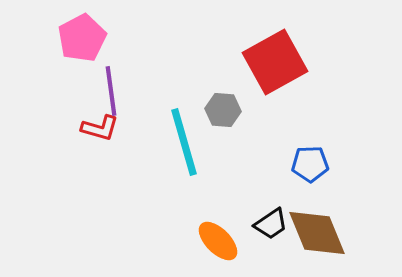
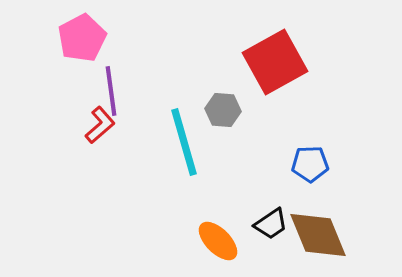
red L-shape: moved 3 px up; rotated 57 degrees counterclockwise
brown diamond: moved 1 px right, 2 px down
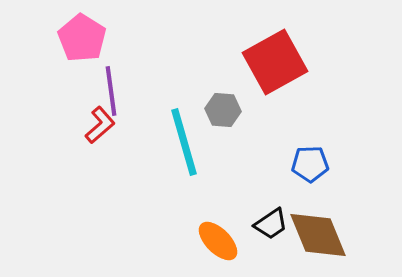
pink pentagon: rotated 12 degrees counterclockwise
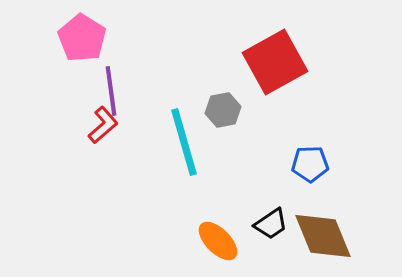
gray hexagon: rotated 16 degrees counterclockwise
red L-shape: moved 3 px right
brown diamond: moved 5 px right, 1 px down
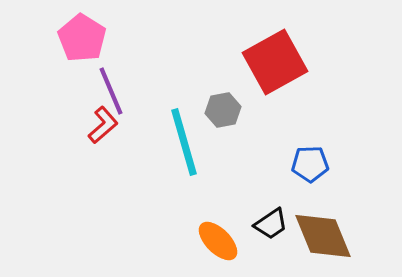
purple line: rotated 15 degrees counterclockwise
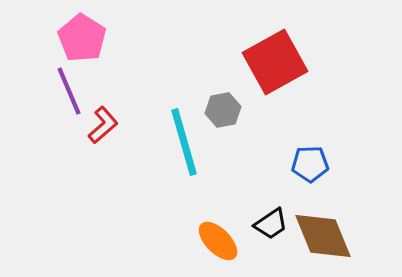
purple line: moved 42 px left
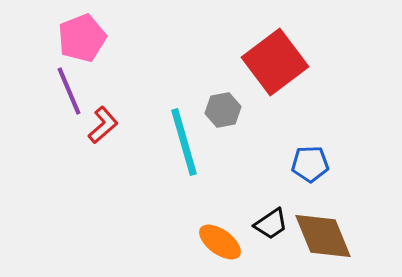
pink pentagon: rotated 18 degrees clockwise
red square: rotated 8 degrees counterclockwise
orange ellipse: moved 2 px right, 1 px down; rotated 9 degrees counterclockwise
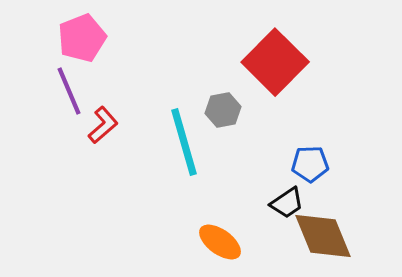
red square: rotated 8 degrees counterclockwise
black trapezoid: moved 16 px right, 21 px up
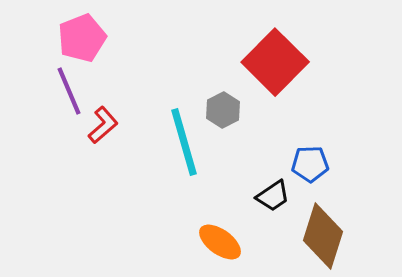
gray hexagon: rotated 16 degrees counterclockwise
black trapezoid: moved 14 px left, 7 px up
brown diamond: rotated 40 degrees clockwise
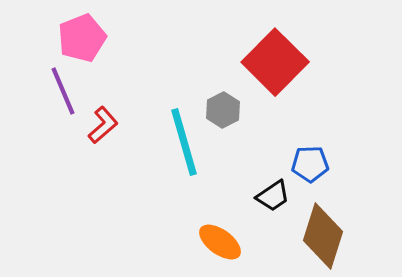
purple line: moved 6 px left
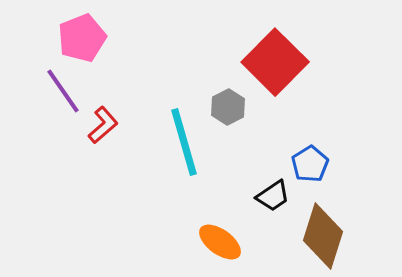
purple line: rotated 12 degrees counterclockwise
gray hexagon: moved 5 px right, 3 px up
blue pentagon: rotated 30 degrees counterclockwise
